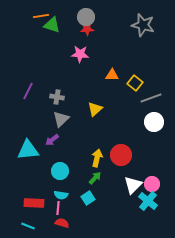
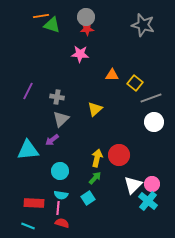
red circle: moved 2 px left
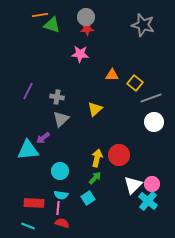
orange line: moved 1 px left, 1 px up
purple arrow: moved 9 px left, 2 px up
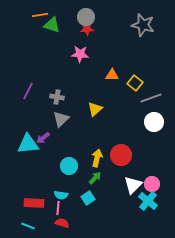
cyan triangle: moved 6 px up
red circle: moved 2 px right
cyan circle: moved 9 px right, 5 px up
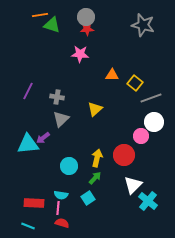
red circle: moved 3 px right
pink circle: moved 11 px left, 48 px up
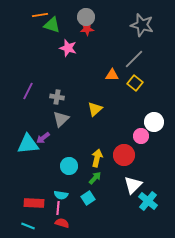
gray star: moved 1 px left
pink star: moved 12 px left, 6 px up; rotated 12 degrees clockwise
gray line: moved 17 px left, 39 px up; rotated 25 degrees counterclockwise
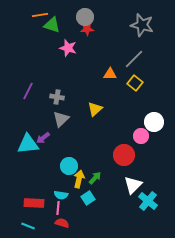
gray circle: moved 1 px left
orange triangle: moved 2 px left, 1 px up
yellow arrow: moved 18 px left, 21 px down
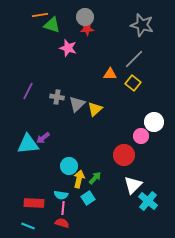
yellow square: moved 2 px left
gray triangle: moved 16 px right, 15 px up
pink line: moved 5 px right
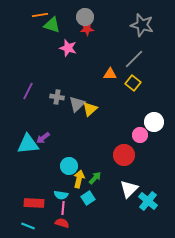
yellow triangle: moved 5 px left
pink circle: moved 1 px left, 1 px up
white triangle: moved 4 px left, 4 px down
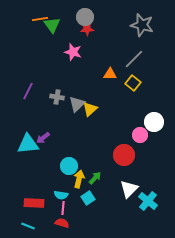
orange line: moved 4 px down
green triangle: rotated 36 degrees clockwise
pink star: moved 5 px right, 4 px down
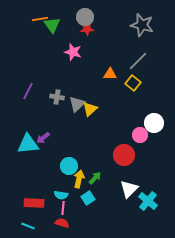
gray line: moved 4 px right, 2 px down
white circle: moved 1 px down
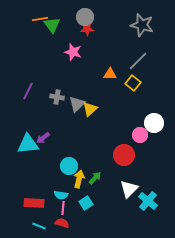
cyan square: moved 2 px left, 5 px down
cyan line: moved 11 px right
